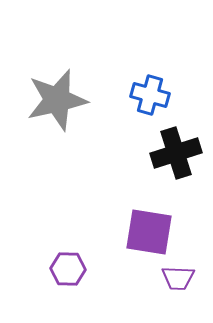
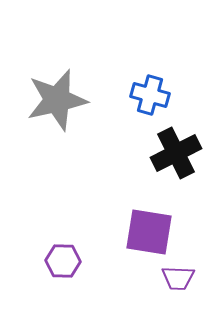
black cross: rotated 9 degrees counterclockwise
purple hexagon: moved 5 px left, 8 px up
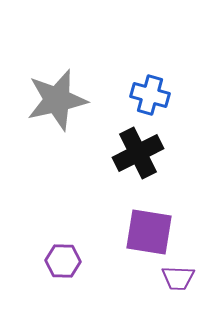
black cross: moved 38 px left
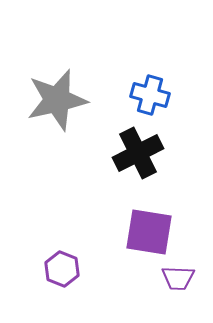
purple hexagon: moved 1 px left, 8 px down; rotated 20 degrees clockwise
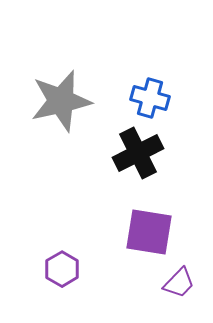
blue cross: moved 3 px down
gray star: moved 4 px right, 1 px down
purple hexagon: rotated 8 degrees clockwise
purple trapezoid: moved 1 px right, 5 px down; rotated 48 degrees counterclockwise
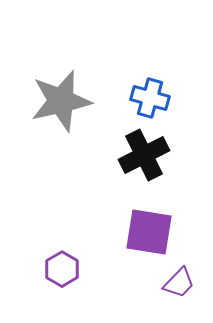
black cross: moved 6 px right, 2 px down
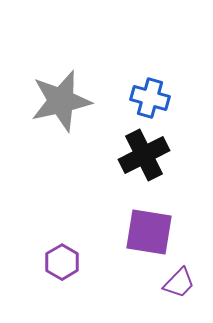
purple hexagon: moved 7 px up
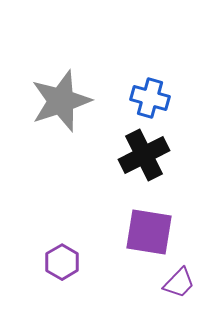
gray star: rotated 6 degrees counterclockwise
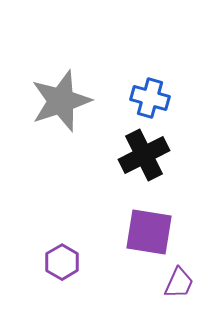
purple trapezoid: rotated 20 degrees counterclockwise
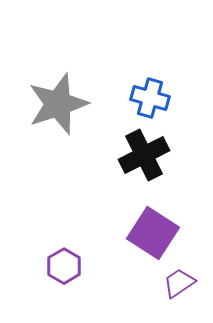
gray star: moved 3 px left, 3 px down
purple square: moved 4 px right, 1 px down; rotated 24 degrees clockwise
purple hexagon: moved 2 px right, 4 px down
purple trapezoid: rotated 148 degrees counterclockwise
